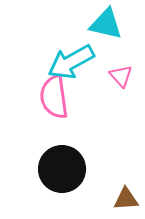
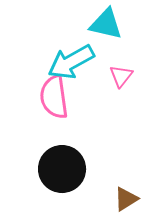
pink triangle: rotated 20 degrees clockwise
brown triangle: rotated 28 degrees counterclockwise
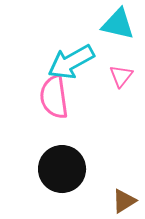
cyan triangle: moved 12 px right
brown triangle: moved 2 px left, 2 px down
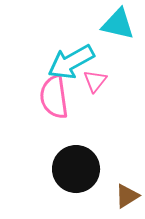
pink triangle: moved 26 px left, 5 px down
black circle: moved 14 px right
brown triangle: moved 3 px right, 5 px up
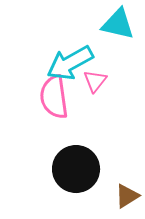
cyan arrow: moved 1 px left, 1 px down
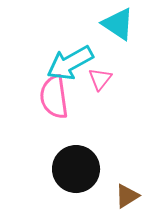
cyan triangle: rotated 21 degrees clockwise
pink triangle: moved 5 px right, 2 px up
